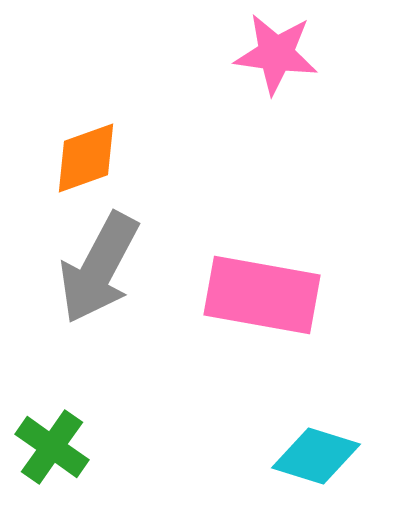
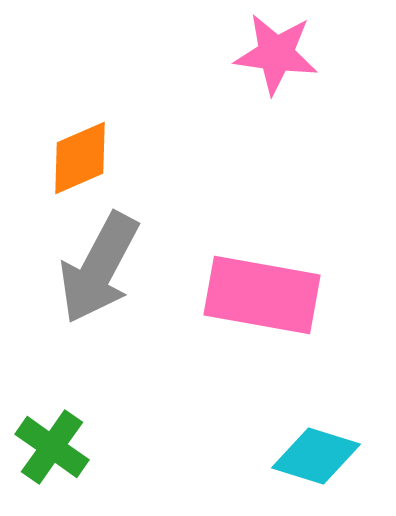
orange diamond: moved 6 px left; rotated 4 degrees counterclockwise
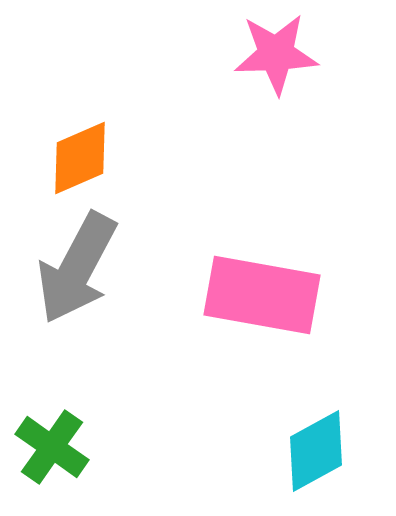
pink star: rotated 10 degrees counterclockwise
gray arrow: moved 22 px left
cyan diamond: moved 5 px up; rotated 46 degrees counterclockwise
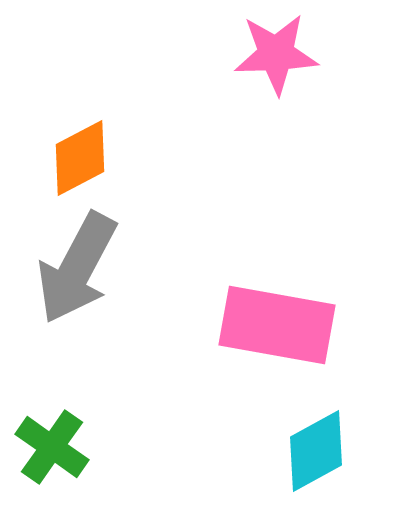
orange diamond: rotated 4 degrees counterclockwise
pink rectangle: moved 15 px right, 30 px down
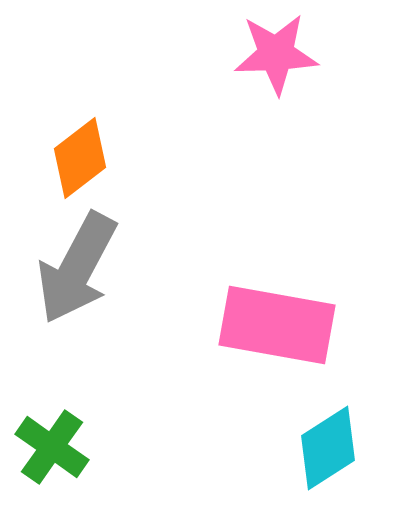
orange diamond: rotated 10 degrees counterclockwise
cyan diamond: moved 12 px right, 3 px up; rotated 4 degrees counterclockwise
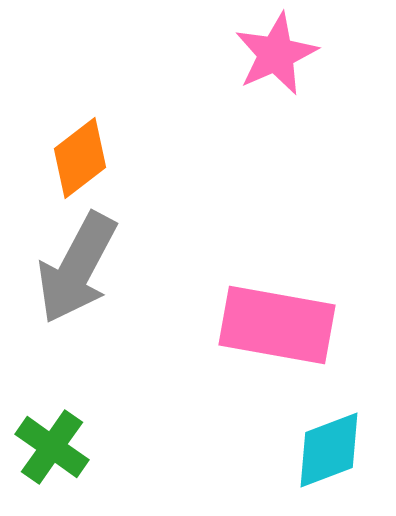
pink star: rotated 22 degrees counterclockwise
cyan diamond: moved 1 px right, 2 px down; rotated 12 degrees clockwise
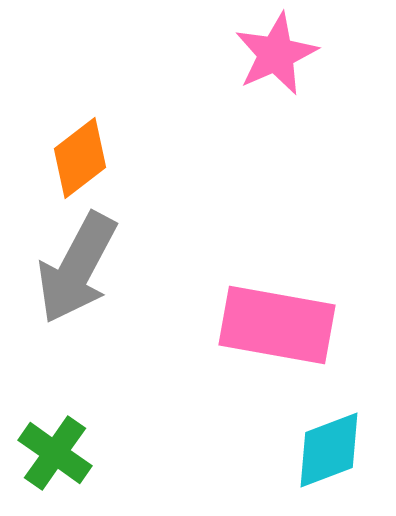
green cross: moved 3 px right, 6 px down
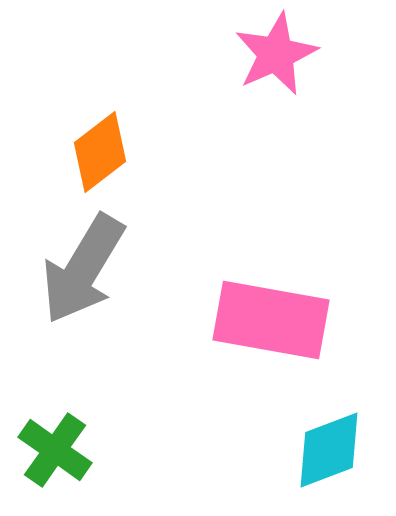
orange diamond: moved 20 px right, 6 px up
gray arrow: moved 6 px right, 1 px down; rotated 3 degrees clockwise
pink rectangle: moved 6 px left, 5 px up
green cross: moved 3 px up
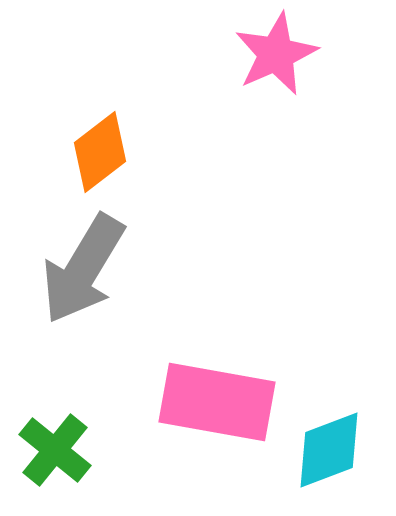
pink rectangle: moved 54 px left, 82 px down
green cross: rotated 4 degrees clockwise
